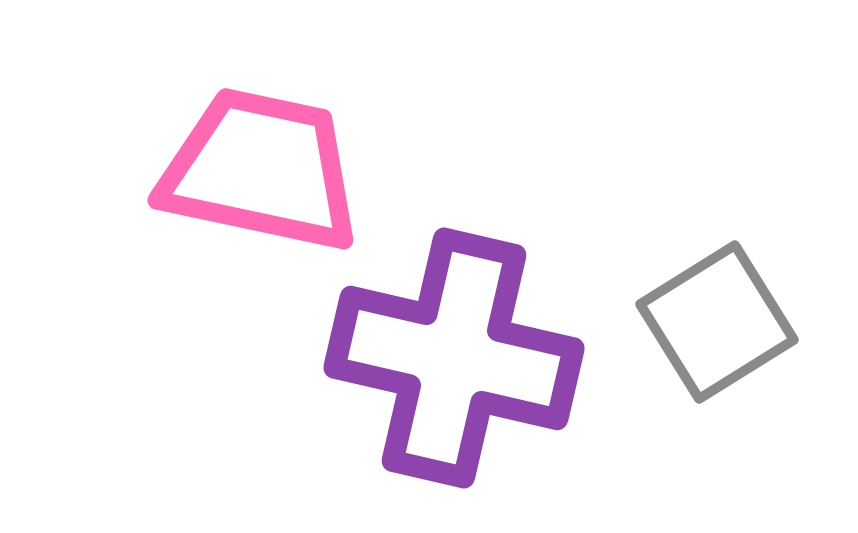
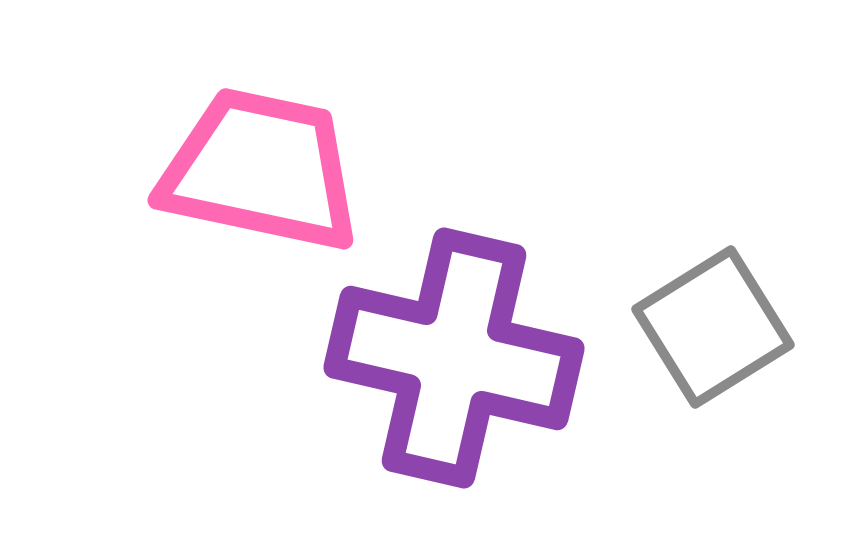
gray square: moved 4 px left, 5 px down
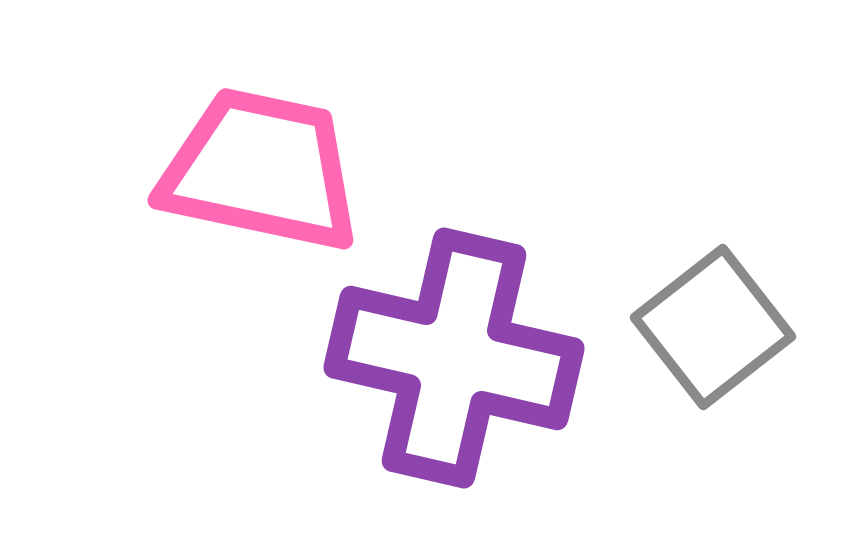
gray square: rotated 6 degrees counterclockwise
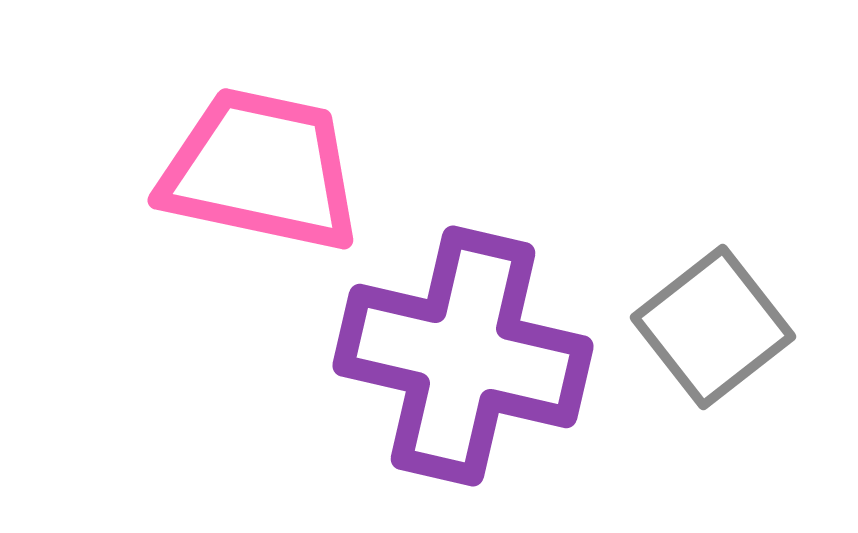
purple cross: moved 9 px right, 2 px up
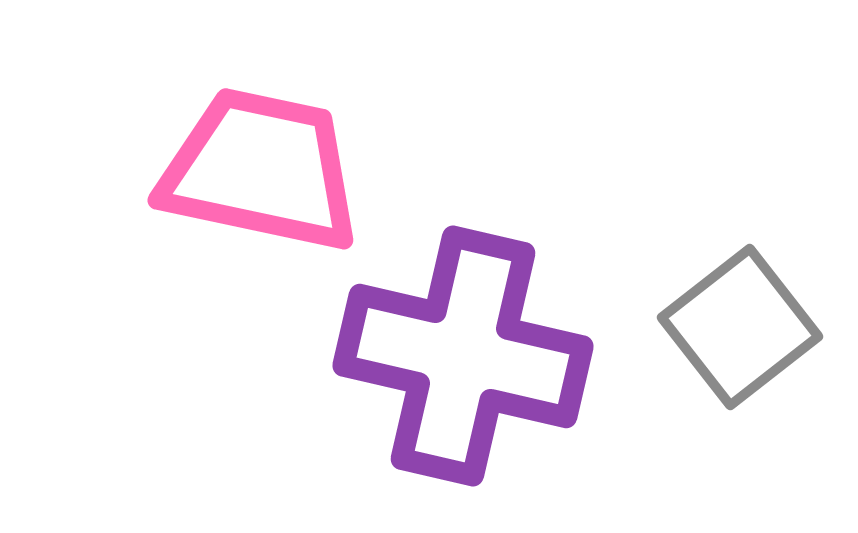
gray square: moved 27 px right
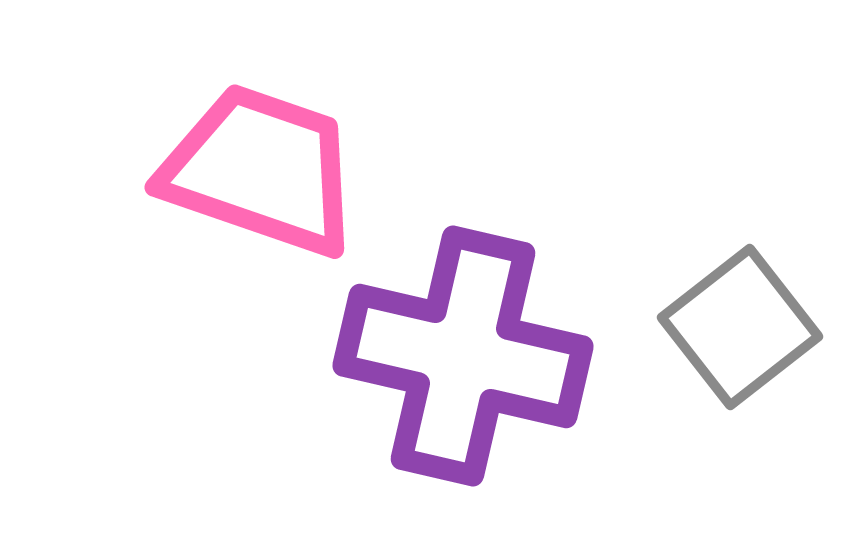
pink trapezoid: rotated 7 degrees clockwise
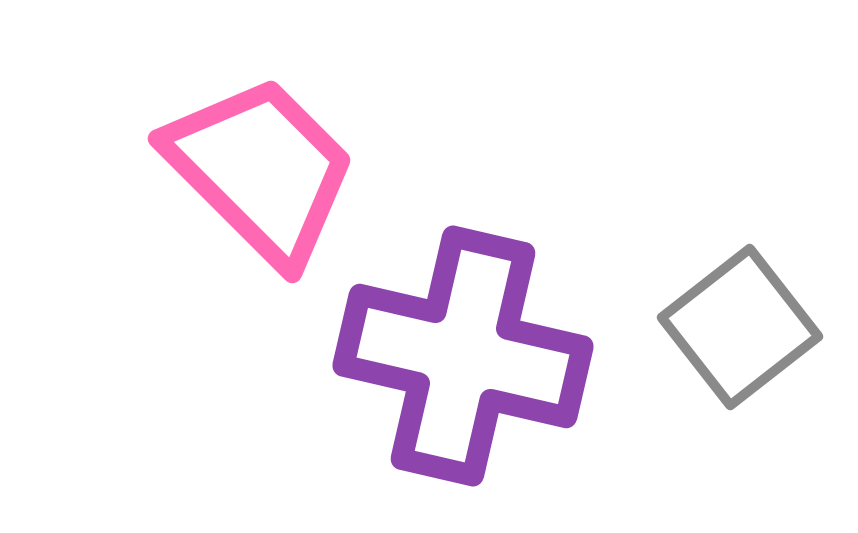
pink trapezoid: rotated 26 degrees clockwise
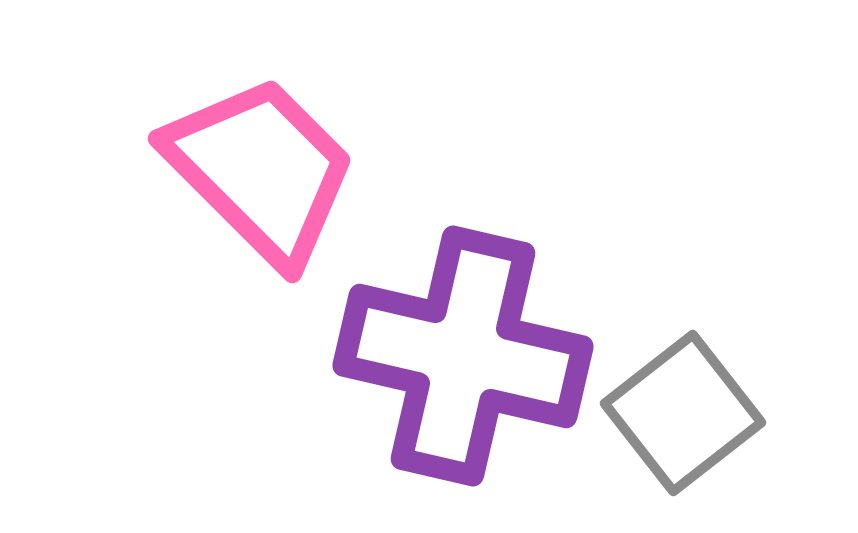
gray square: moved 57 px left, 86 px down
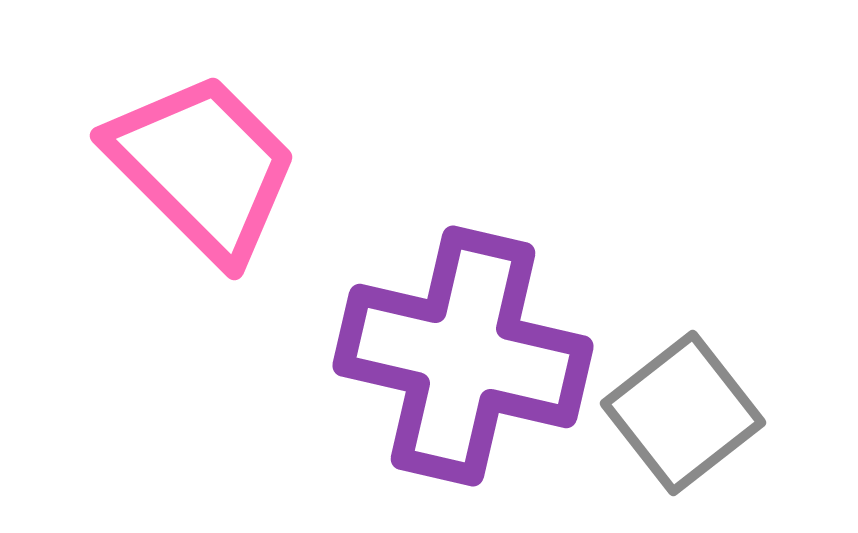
pink trapezoid: moved 58 px left, 3 px up
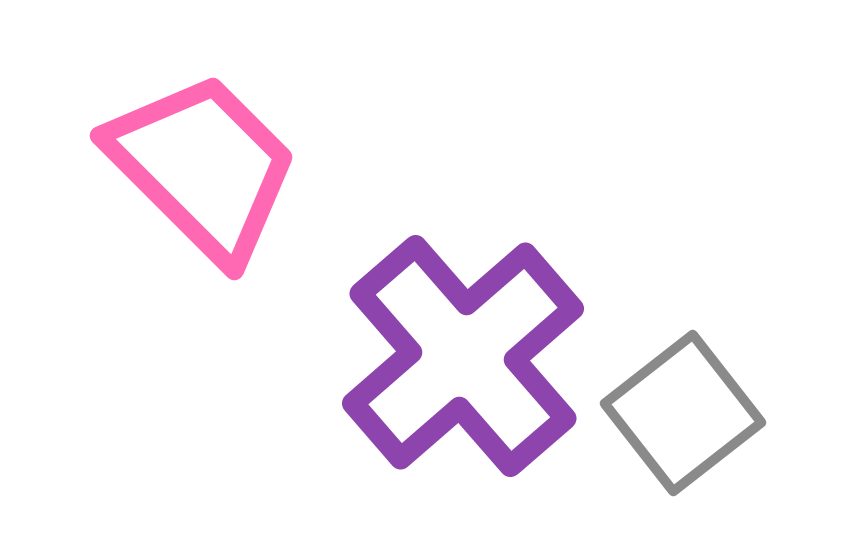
purple cross: rotated 36 degrees clockwise
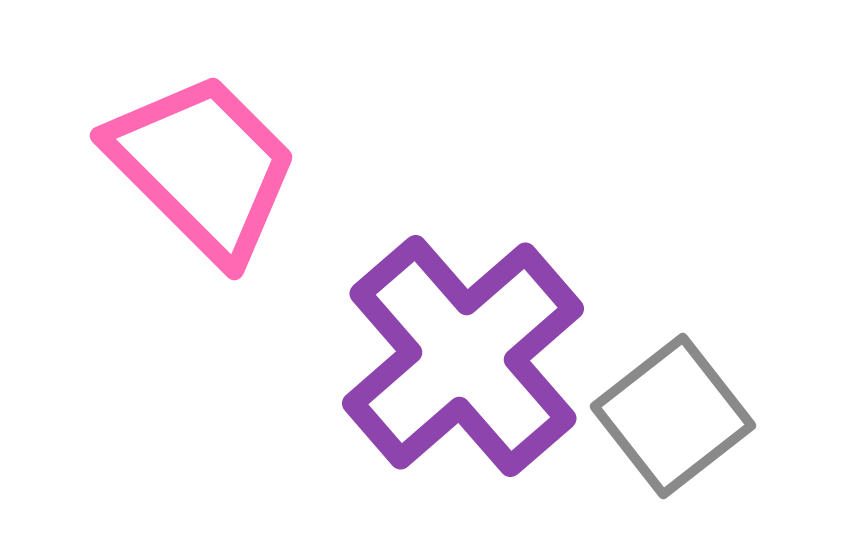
gray square: moved 10 px left, 3 px down
